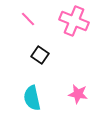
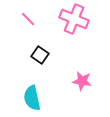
pink cross: moved 2 px up
pink star: moved 4 px right, 13 px up
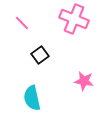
pink line: moved 6 px left, 4 px down
black square: rotated 18 degrees clockwise
pink star: moved 2 px right
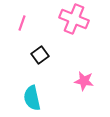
pink line: rotated 63 degrees clockwise
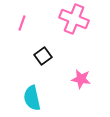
black square: moved 3 px right, 1 px down
pink star: moved 3 px left, 2 px up
